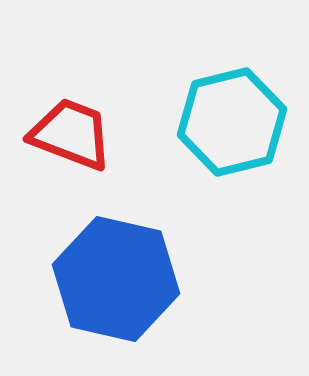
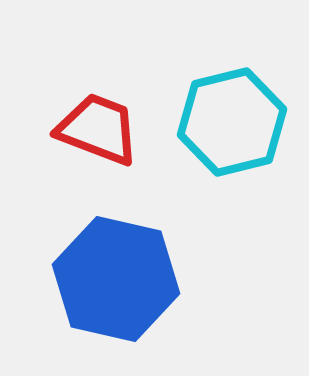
red trapezoid: moved 27 px right, 5 px up
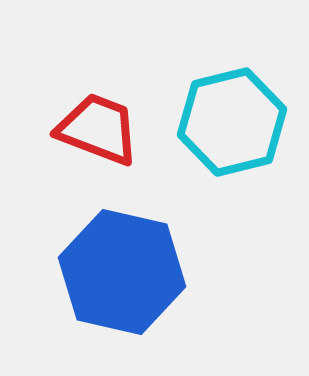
blue hexagon: moved 6 px right, 7 px up
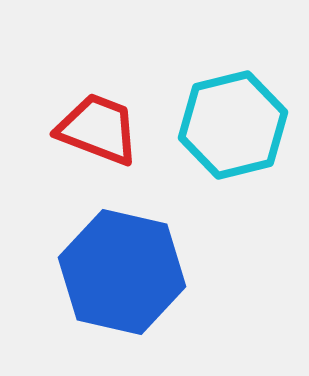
cyan hexagon: moved 1 px right, 3 px down
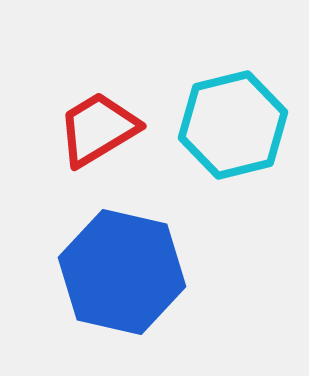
red trapezoid: rotated 52 degrees counterclockwise
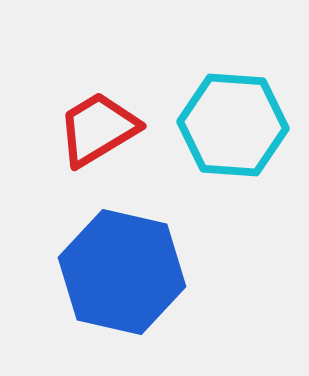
cyan hexagon: rotated 18 degrees clockwise
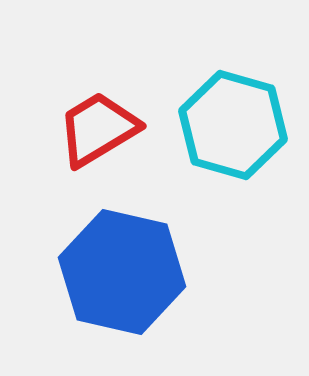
cyan hexagon: rotated 12 degrees clockwise
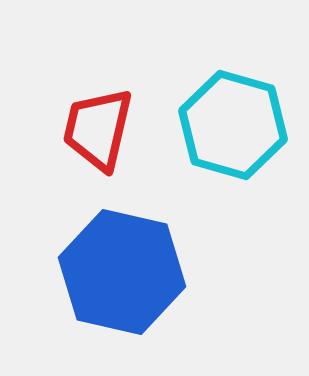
red trapezoid: rotated 46 degrees counterclockwise
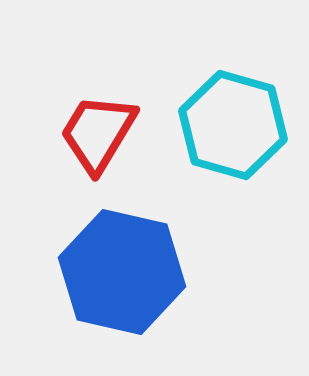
red trapezoid: moved 4 px down; rotated 18 degrees clockwise
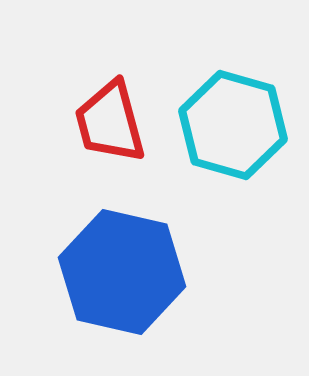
red trapezoid: moved 12 px right, 11 px up; rotated 46 degrees counterclockwise
